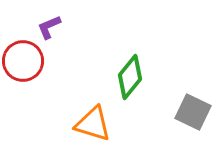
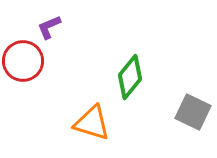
orange triangle: moved 1 px left, 1 px up
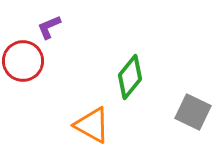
orange triangle: moved 2 px down; rotated 12 degrees clockwise
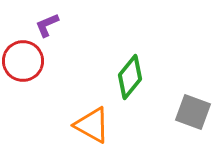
purple L-shape: moved 2 px left, 2 px up
gray square: rotated 6 degrees counterclockwise
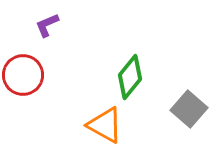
red circle: moved 14 px down
gray square: moved 4 px left, 3 px up; rotated 21 degrees clockwise
orange triangle: moved 13 px right
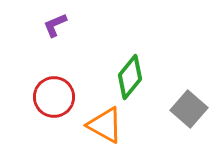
purple L-shape: moved 8 px right
red circle: moved 31 px right, 22 px down
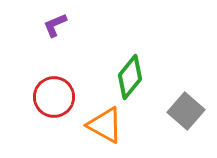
gray square: moved 3 px left, 2 px down
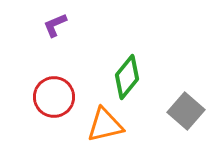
green diamond: moved 3 px left
orange triangle: rotated 42 degrees counterclockwise
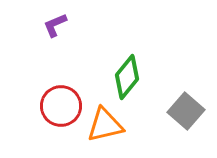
red circle: moved 7 px right, 9 px down
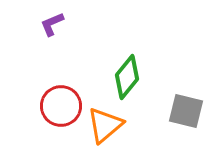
purple L-shape: moved 3 px left, 1 px up
gray square: rotated 27 degrees counterclockwise
orange triangle: rotated 27 degrees counterclockwise
